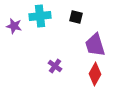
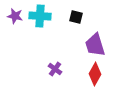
cyan cross: rotated 10 degrees clockwise
purple star: moved 1 px right, 10 px up
purple cross: moved 3 px down
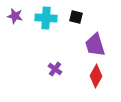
cyan cross: moved 6 px right, 2 px down
red diamond: moved 1 px right, 2 px down
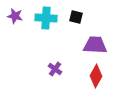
purple trapezoid: rotated 110 degrees clockwise
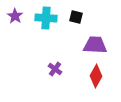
purple star: rotated 21 degrees clockwise
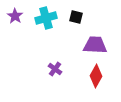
cyan cross: rotated 20 degrees counterclockwise
